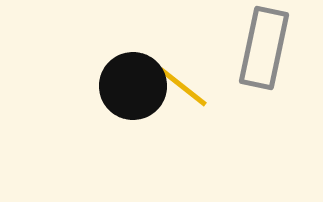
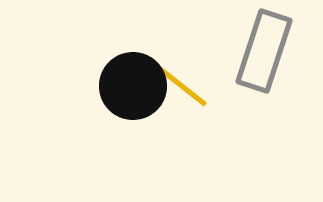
gray rectangle: moved 3 px down; rotated 6 degrees clockwise
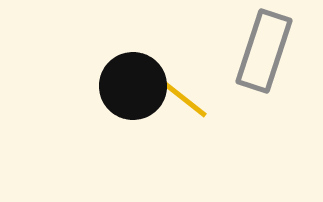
yellow line: moved 11 px down
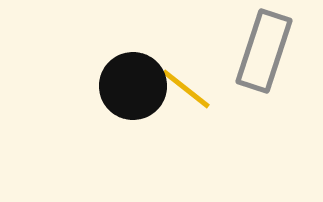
yellow line: moved 3 px right, 9 px up
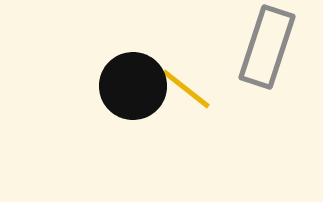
gray rectangle: moved 3 px right, 4 px up
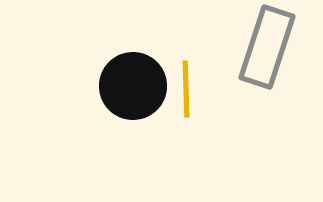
yellow line: rotated 50 degrees clockwise
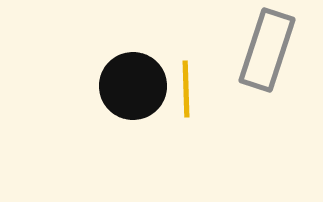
gray rectangle: moved 3 px down
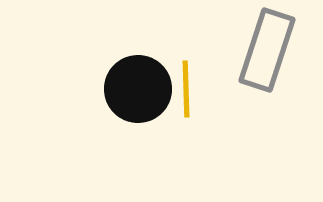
black circle: moved 5 px right, 3 px down
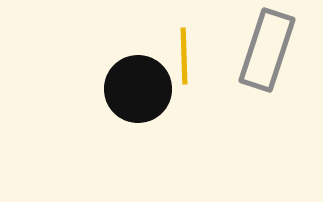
yellow line: moved 2 px left, 33 px up
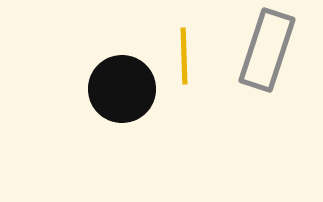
black circle: moved 16 px left
